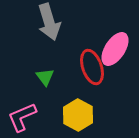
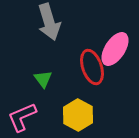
green triangle: moved 2 px left, 2 px down
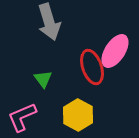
pink ellipse: moved 2 px down
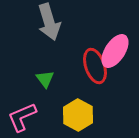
red ellipse: moved 3 px right, 1 px up
green triangle: moved 2 px right
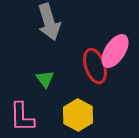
pink L-shape: rotated 68 degrees counterclockwise
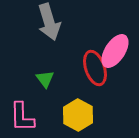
red ellipse: moved 2 px down
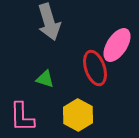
pink ellipse: moved 2 px right, 6 px up
green triangle: rotated 36 degrees counterclockwise
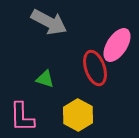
gray arrow: rotated 45 degrees counterclockwise
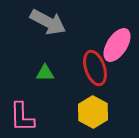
gray arrow: moved 1 px left
green triangle: moved 6 px up; rotated 18 degrees counterclockwise
yellow hexagon: moved 15 px right, 3 px up
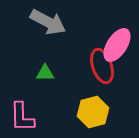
red ellipse: moved 7 px right, 2 px up
yellow hexagon: rotated 16 degrees clockwise
